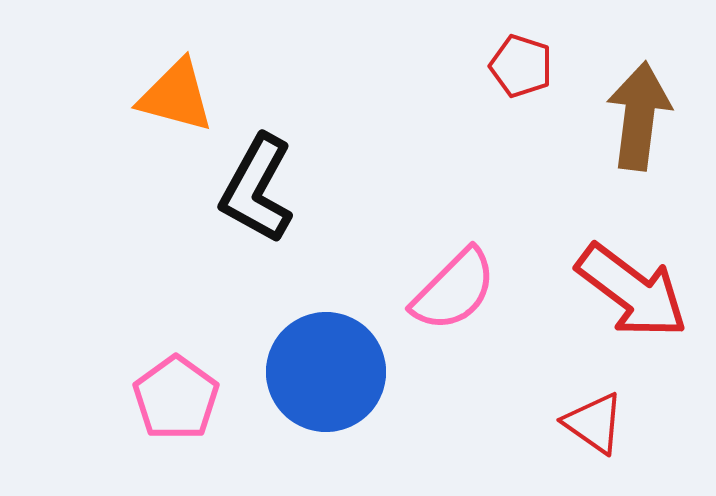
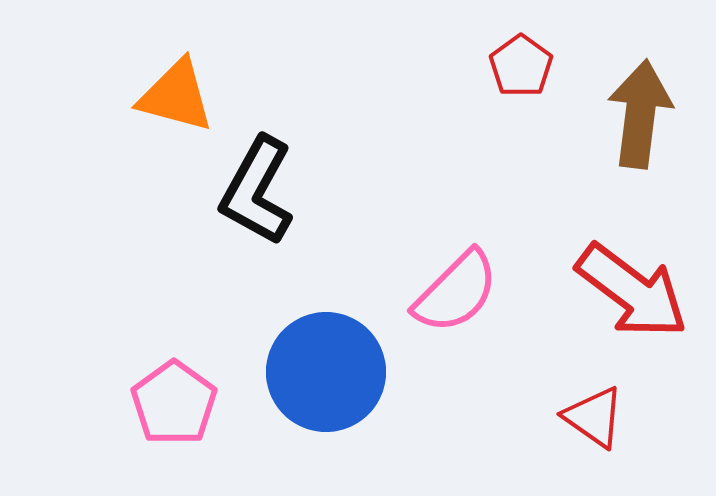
red pentagon: rotated 18 degrees clockwise
brown arrow: moved 1 px right, 2 px up
black L-shape: moved 2 px down
pink semicircle: moved 2 px right, 2 px down
pink pentagon: moved 2 px left, 5 px down
red triangle: moved 6 px up
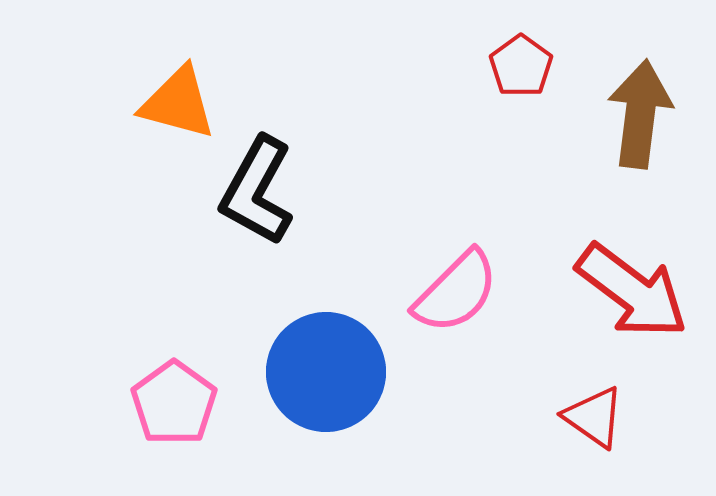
orange triangle: moved 2 px right, 7 px down
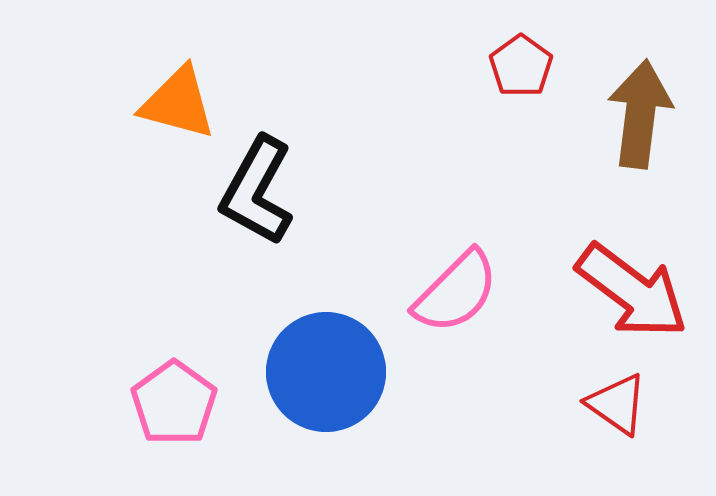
red triangle: moved 23 px right, 13 px up
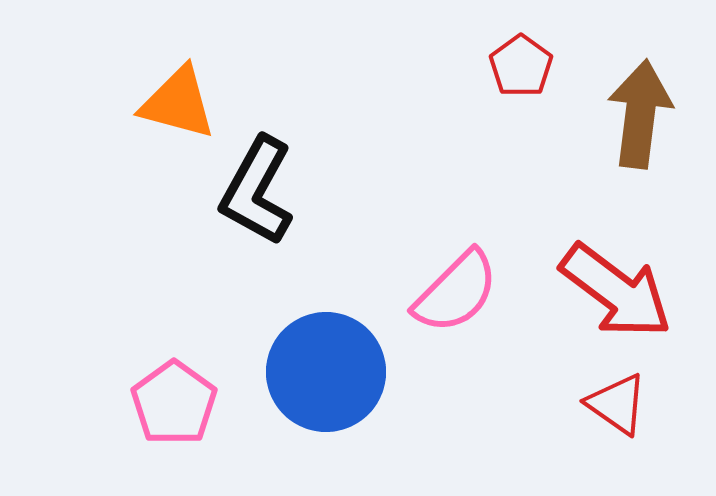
red arrow: moved 16 px left
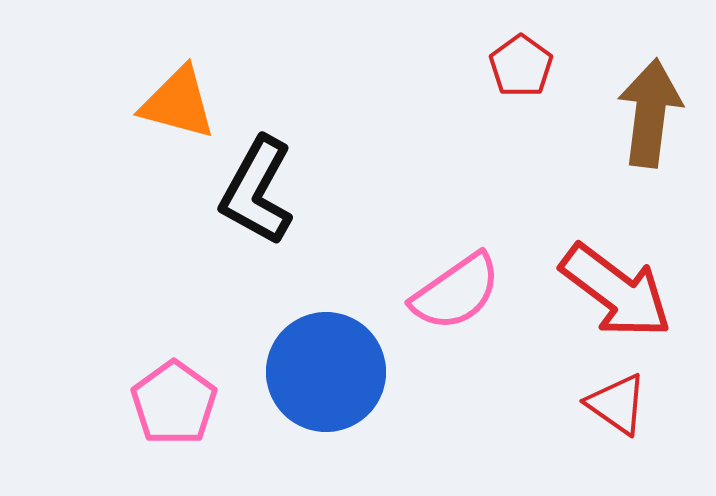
brown arrow: moved 10 px right, 1 px up
pink semicircle: rotated 10 degrees clockwise
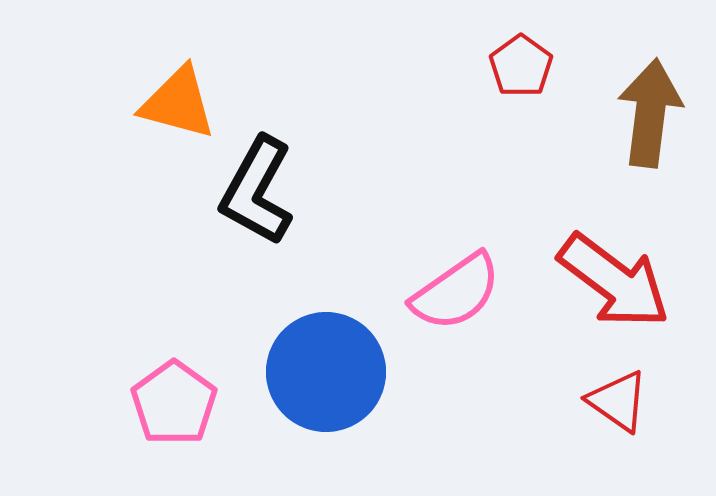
red arrow: moved 2 px left, 10 px up
red triangle: moved 1 px right, 3 px up
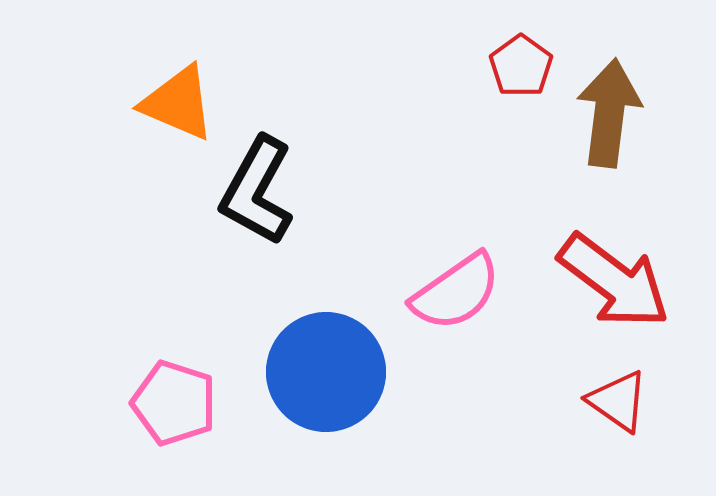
orange triangle: rotated 8 degrees clockwise
brown arrow: moved 41 px left
pink pentagon: rotated 18 degrees counterclockwise
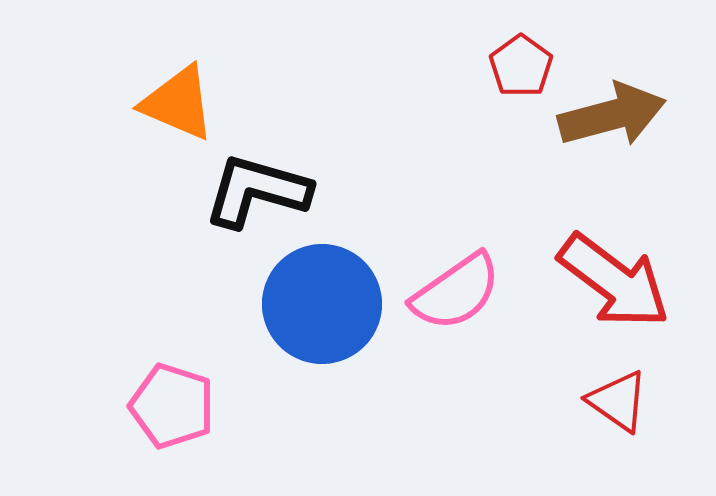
brown arrow: moved 3 px right, 2 px down; rotated 68 degrees clockwise
black L-shape: rotated 77 degrees clockwise
blue circle: moved 4 px left, 68 px up
pink pentagon: moved 2 px left, 3 px down
